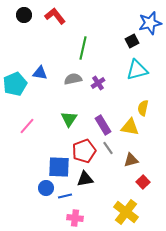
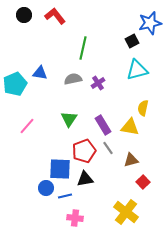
blue square: moved 1 px right, 2 px down
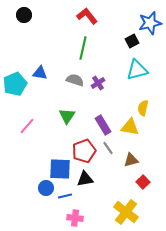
red L-shape: moved 32 px right
gray semicircle: moved 2 px right, 1 px down; rotated 30 degrees clockwise
green triangle: moved 2 px left, 3 px up
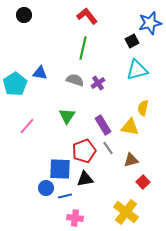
cyan pentagon: rotated 10 degrees counterclockwise
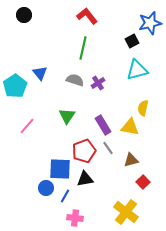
blue triangle: rotated 42 degrees clockwise
cyan pentagon: moved 2 px down
blue line: rotated 48 degrees counterclockwise
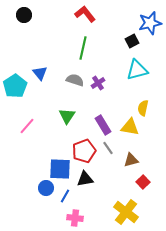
red L-shape: moved 2 px left, 2 px up
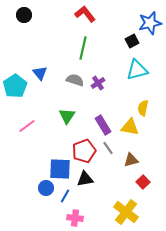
pink line: rotated 12 degrees clockwise
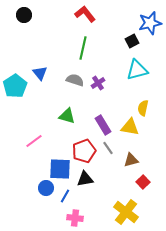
green triangle: rotated 48 degrees counterclockwise
pink line: moved 7 px right, 15 px down
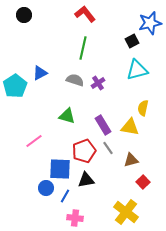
blue triangle: rotated 42 degrees clockwise
black triangle: moved 1 px right, 1 px down
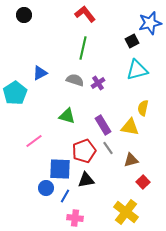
cyan pentagon: moved 7 px down
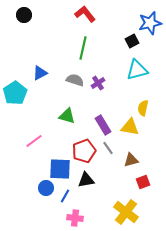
red square: rotated 24 degrees clockwise
